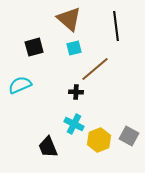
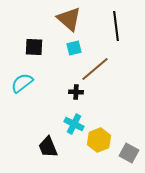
black square: rotated 18 degrees clockwise
cyan semicircle: moved 2 px right, 2 px up; rotated 15 degrees counterclockwise
gray square: moved 17 px down
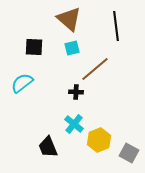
cyan square: moved 2 px left
cyan cross: rotated 12 degrees clockwise
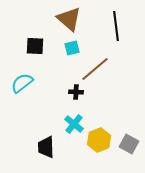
black square: moved 1 px right, 1 px up
black trapezoid: moved 2 px left; rotated 20 degrees clockwise
gray square: moved 9 px up
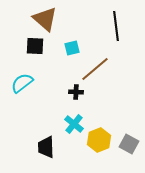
brown triangle: moved 24 px left
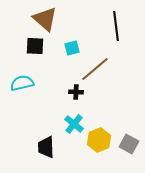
cyan semicircle: rotated 25 degrees clockwise
